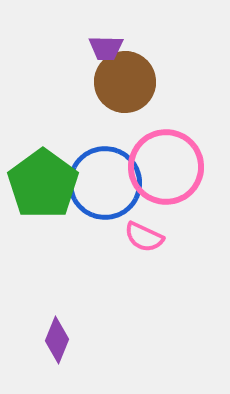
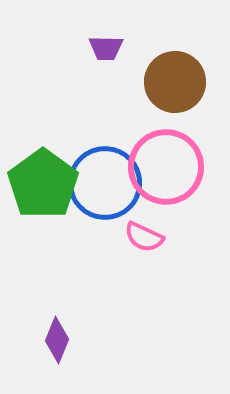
brown circle: moved 50 px right
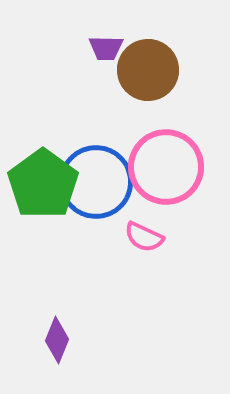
brown circle: moved 27 px left, 12 px up
blue circle: moved 9 px left, 1 px up
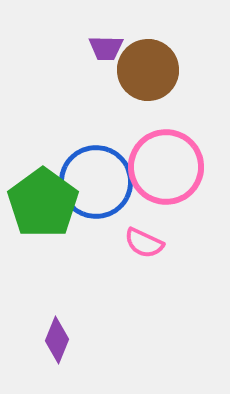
green pentagon: moved 19 px down
pink semicircle: moved 6 px down
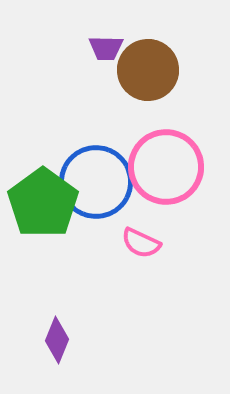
pink semicircle: moved 3 px left
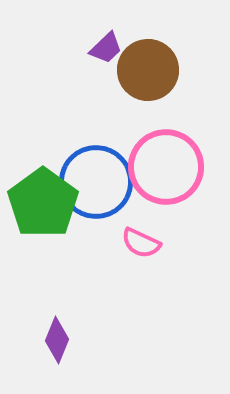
purple trapezoid: rotated 45 degrees counterclockwise
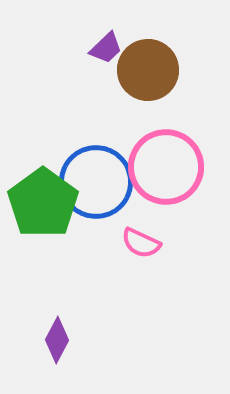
purple diamond: rotated 6 degrees clockwise
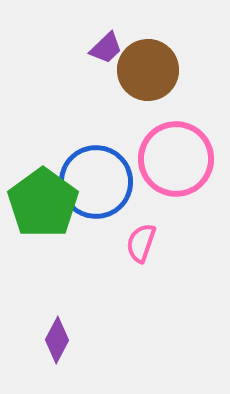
pink circle: moved 10 px right, 8 px up
pink semicircle: rotated 84 degrees clockwise
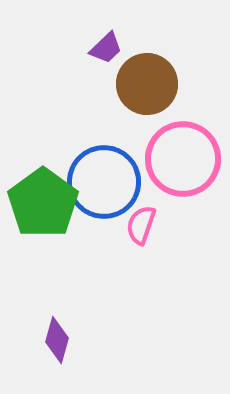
brown circle: moved 1 px left, 14 px down
pink circle: moved 7 px right
blue circle: moved 8 px right
pink semicircle: moved 18 px up
purple diamond: rotated 12 degrees counterclockwise
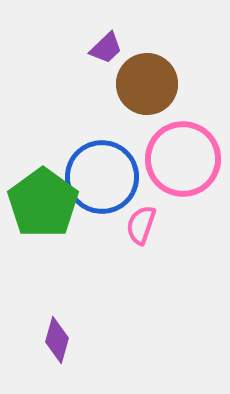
blue circle: moved 2 px left, 5 px up
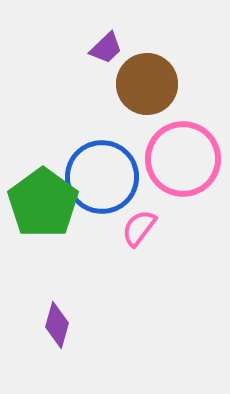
pink semicircle: moved 2 px left, 3 px down; rotated 18 degrees clockwise
purple diamond: moved 15 px up
